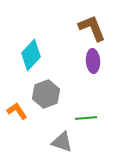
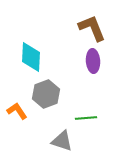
cyan diamond: moved 2 px down; rotated 40 degrees counterclockwise
gray triangle: moved 1 px up
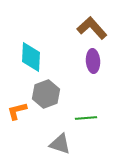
brown L-shape: rotated 20 degrees counterclockwise
orange L-shape: rotated 70 degrees counterclockwise
gray triangle: moved 2 px left, 3 px down
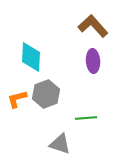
brown L-shape: moved 1 px right, 2 px up
orange L-shape: moved 12 px up
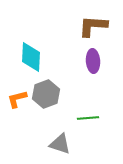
brown L-shape: rotated 44 degrees counterclockwise
green line: moved 2 px right
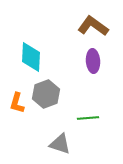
brown L-shape: rotated 32 degrees clockwise
orange L-shape: moved 4 px down; rotated 60 degrees counterclockwise
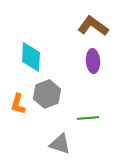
gray hexagon: moved 1 px right
orange L-shape: moved 1 px right, 1 px down
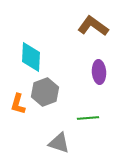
purple ellipse: moved 6 px right, 11 px down
gray hexagon: moved 2 px left, 2 px up
gray triangle: moved 1 px left, 1 px up
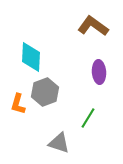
green line: rotated 55 degrees counterclockwise
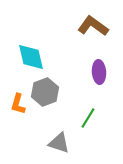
cyan diamond: rotated 16 degrees counterclockwise
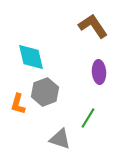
brown L-shape: rotated 20 degrees clockwise
gray triangle: moved 1 px right, 4 px up
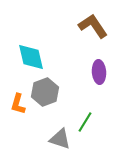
green line: moved 3 px left, 4 px down
